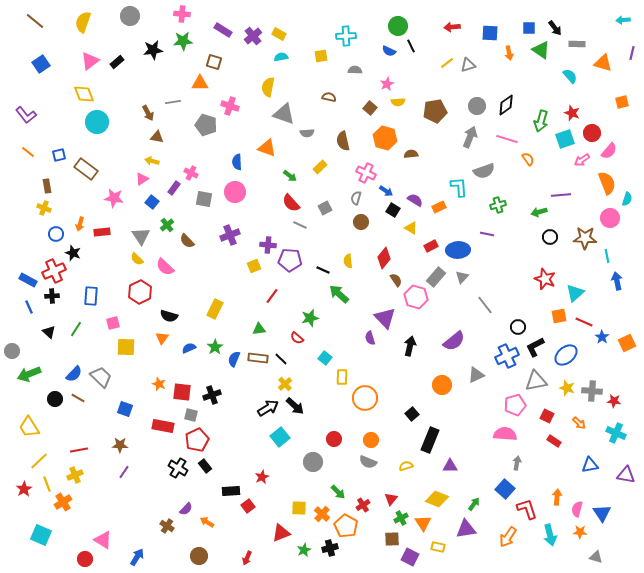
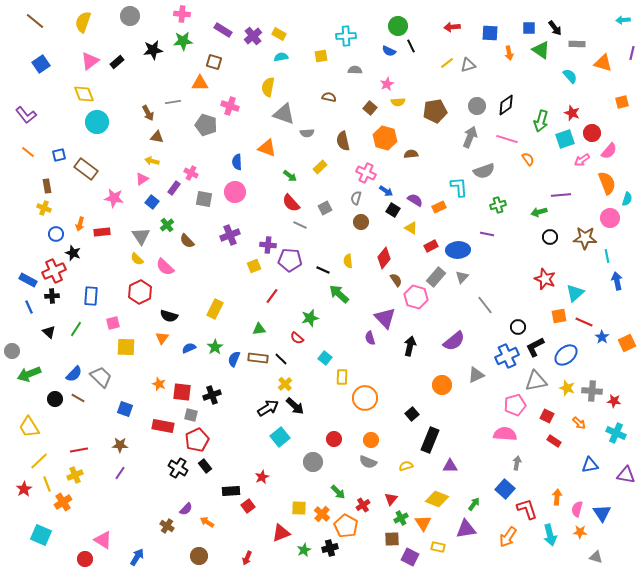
purple line at (124, 472): moved 4 px left, 1 px down
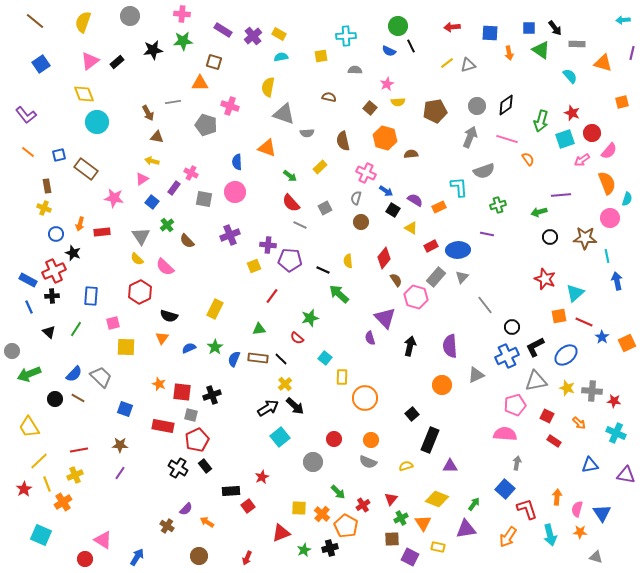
black circle at (518, 327): moved 6 px left
purple semicircle at (454, 341): moved 4 px left, 5 px down; rotated 125 degrees clockwise
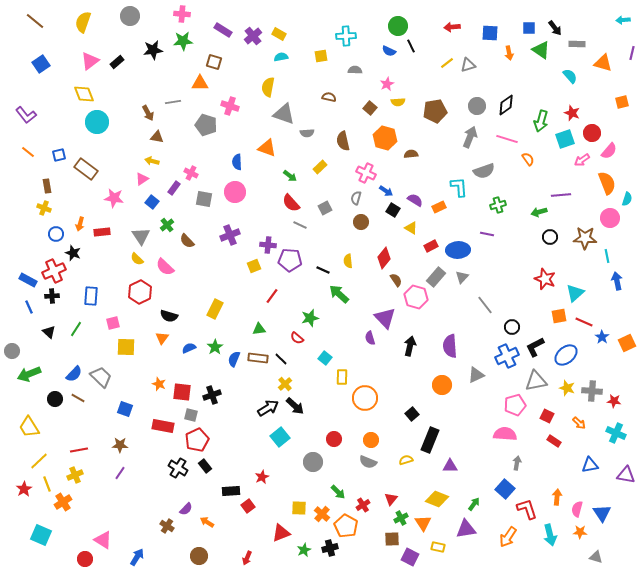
yellow semicircle at (406, 466): moved 6 px up
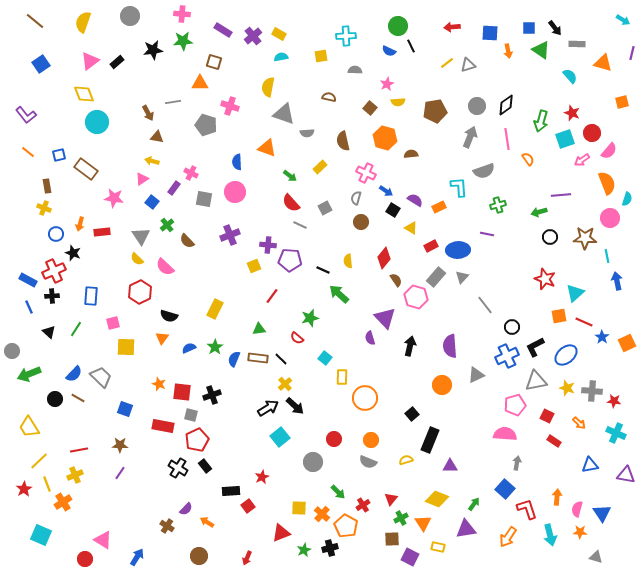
cyan arrow at (623, 20): rotated 144 degrees counterclockwise
orange arrow at (509, 53): moved 1 px left, 2 px up
pink line at (507, 139): rotated 65 degrees clockwise
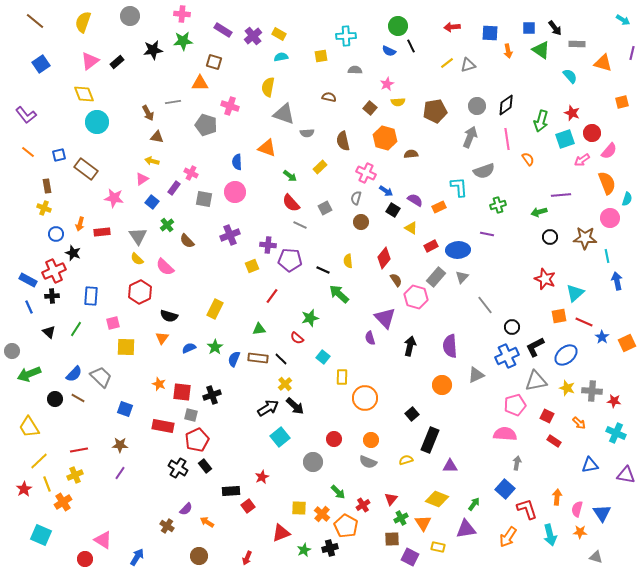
gray triangle at (141, 236): moved 3 px left
yellow square at (254, 266): moved 2 px left
cyan square at (325, 358): moved 2 px left, 1 px up
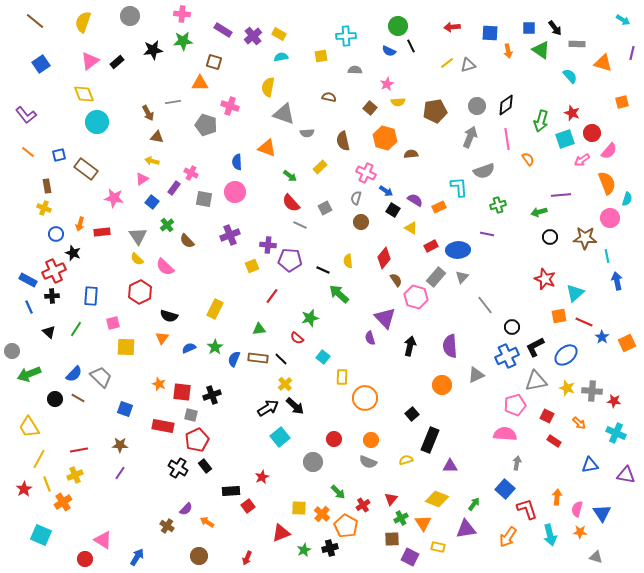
yellow line at (39, 461): moved 2 px up; rotated 18 degrees counterclockwise
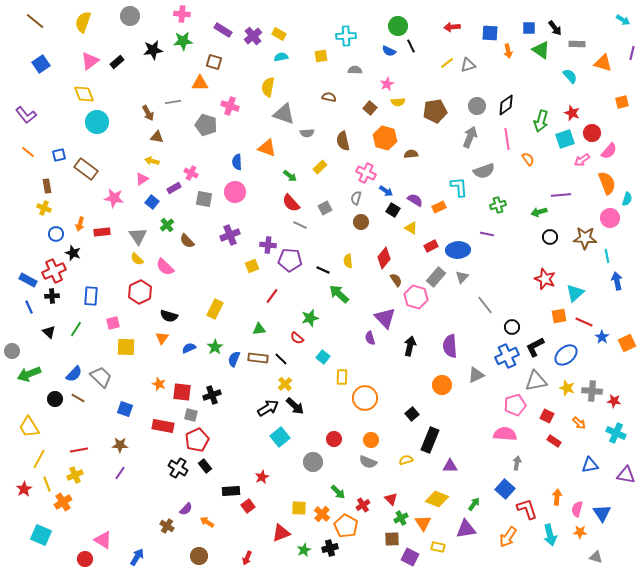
purple rectangle at (174, 188): rotated 24 degrees clockwise
red triangle at (391, 499): rotated 24 degrees counterclockwise
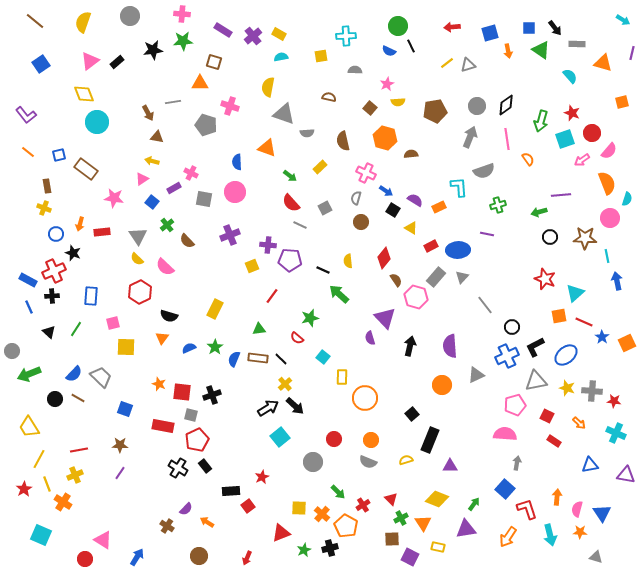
blue square at (490, 33): rotated 18 degrees counterclockwise
orange cross at (63, 502): rotated 24 degrees counterclockwise
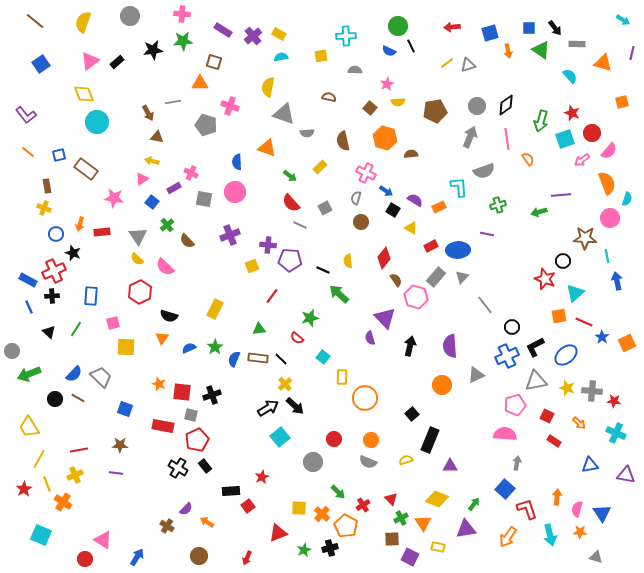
black circle at (550, 237): moved 13 px right, 24 px down
purple line at (120, 473): moved 4 px left; rotated 64 degrees clockwise
red triangle at (281, 533): moved 3 px left
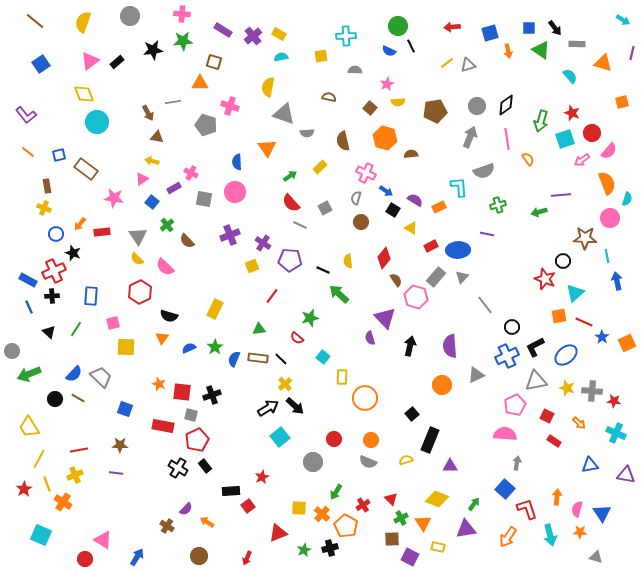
orange triangle at (267, 148): rotated 36 degrees clockwise
green arrow at (290, 176): rotated 72 degrees counterclockwise
orange arrow at (80, 224): rotated 24 degrees clockwise
purple cross at (268, 245): moved 5 px left, 2 px up; rotated 28 degrees clockwise
pink pentagon at (515, 405): rotated 10 degrees counterclockwise
green arrow at (338, 492): moved 2 px left; rotated 77 degrees clockwise
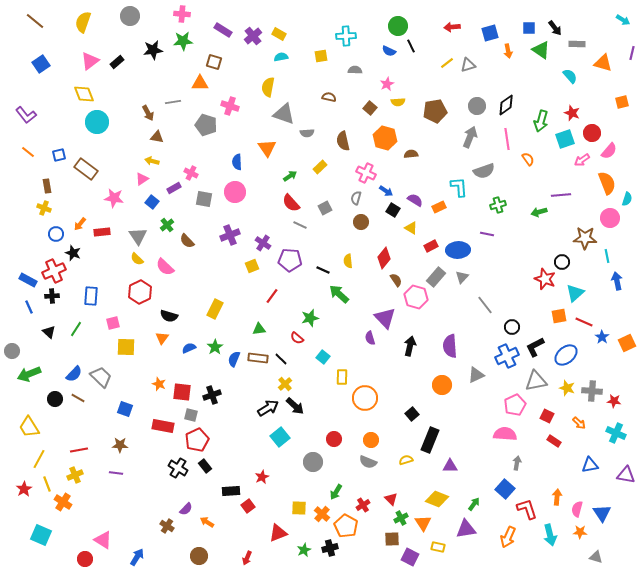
black circle at (563, 261): moved 1 px left, 1 px down
orange arrow at (508, 537): rotated 10 degrees counterclockwise
